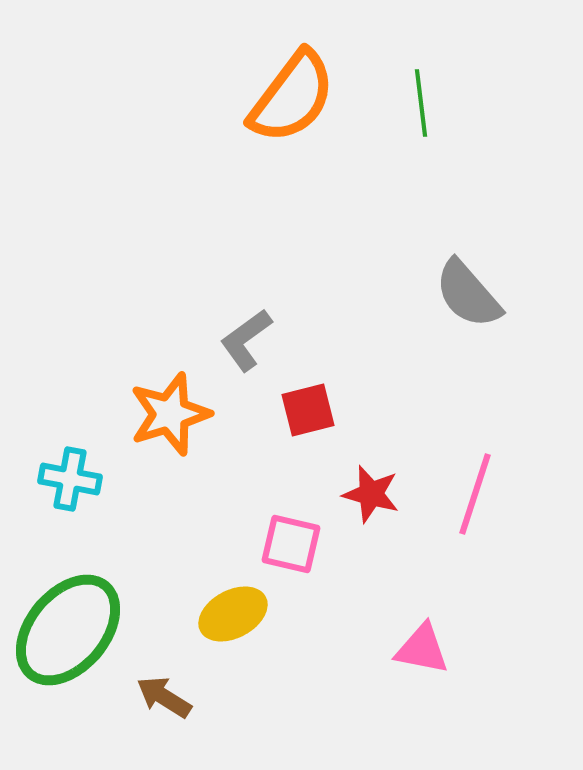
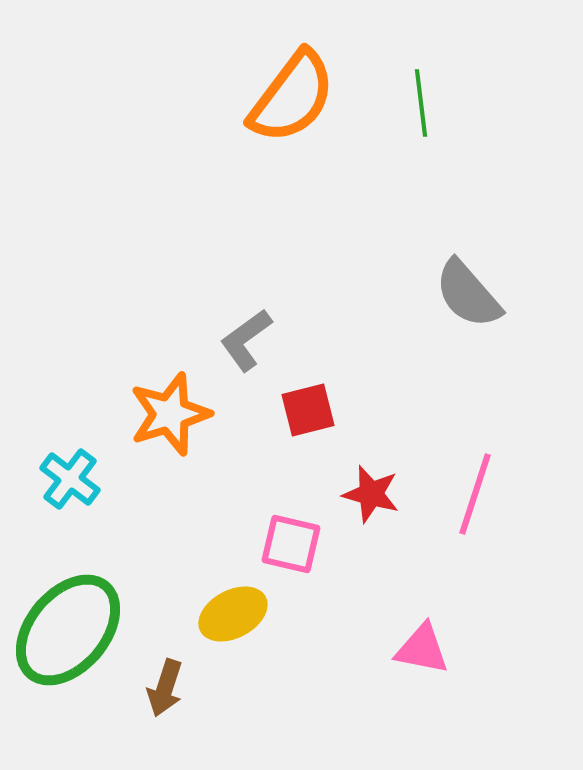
cyan cross: rotated 26 degrees clockwise
brown arrow: moved 1 px right, 9 px up; rotated 104 degrees counterclockwise
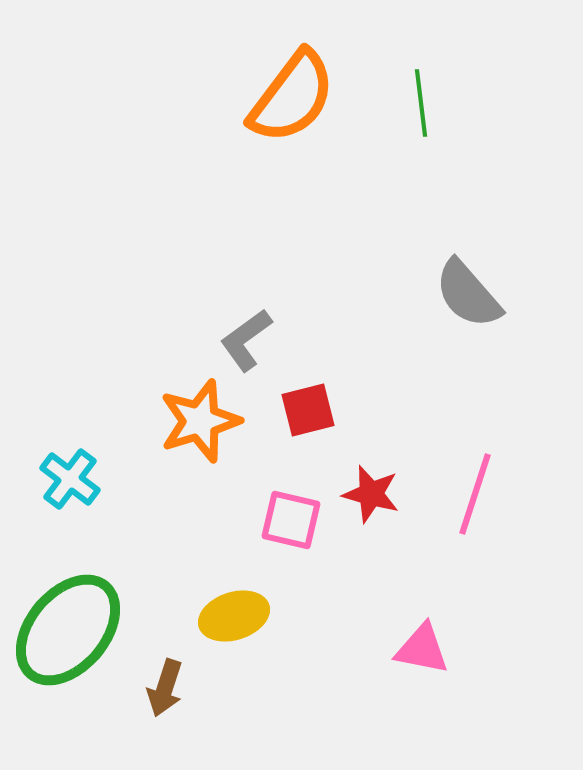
orange star: moved 30 px right, 7 px down
pink square: moved 24 px up
yellow ellipse: moved 1 px right, 2 px down; rotated 10 degrees clockwise
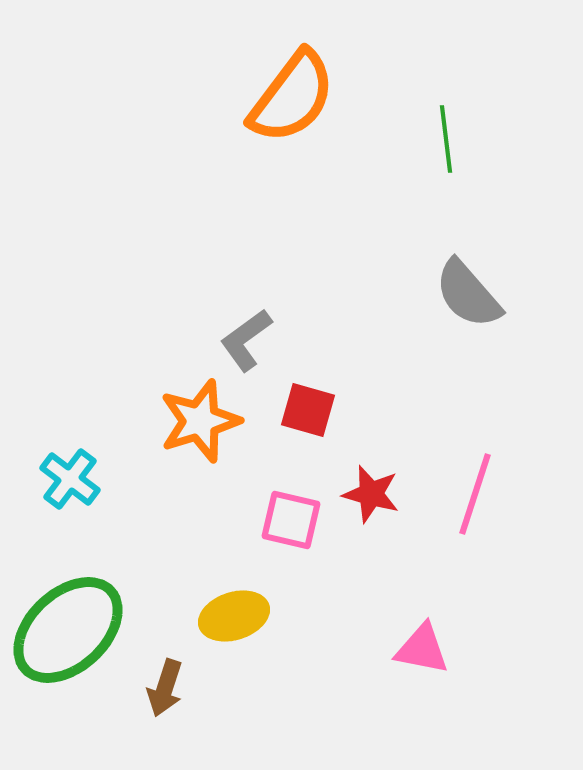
green line: moved 25 px right, 36 px down
red square: rotated 30 degrees clockwise
green ellipse: rotated 7 degrees clockwise
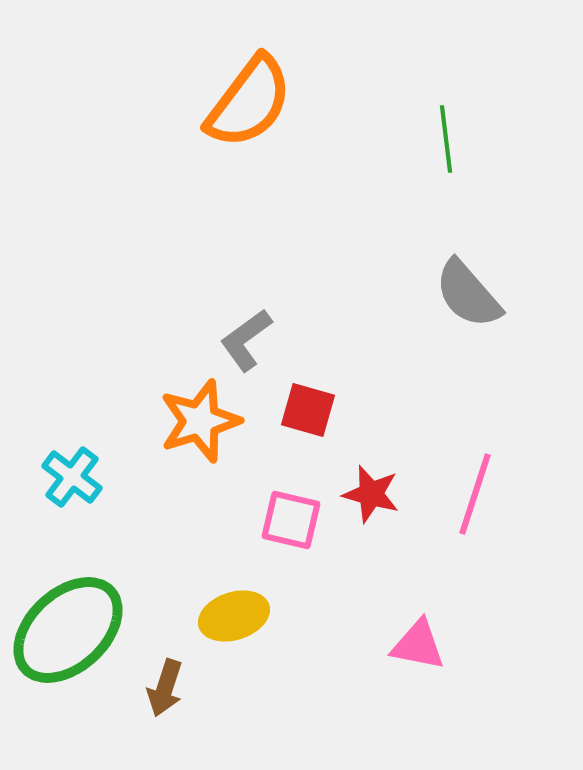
orange semicircle: moved 43 px left, 5 px down
cyan cross: moved 2 px right, 2 px up
pink triangle: moved 4 px left, 4 px up
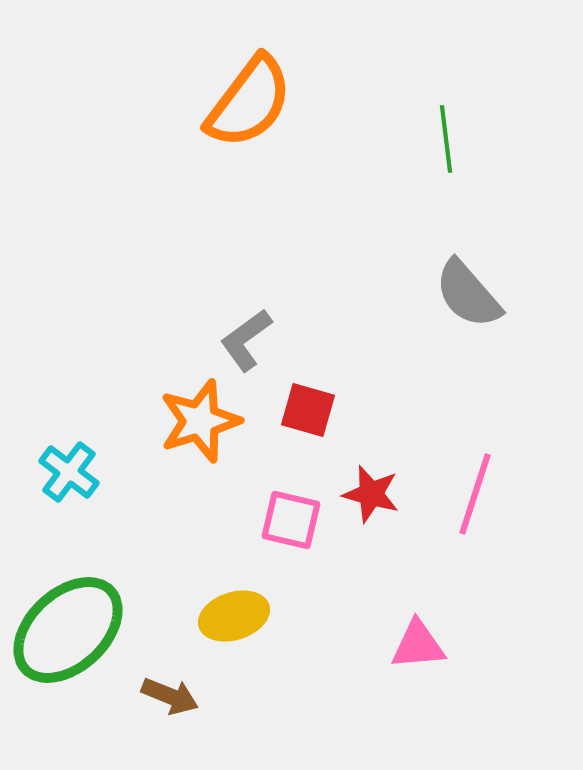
cyan cross: moved 3 px left, 5 px up
pink triangle: rotated 16 degrees counterclockwise
brown arrow: moved 5 px right, 8 px down; rotated 86 degrees counterclockwise
